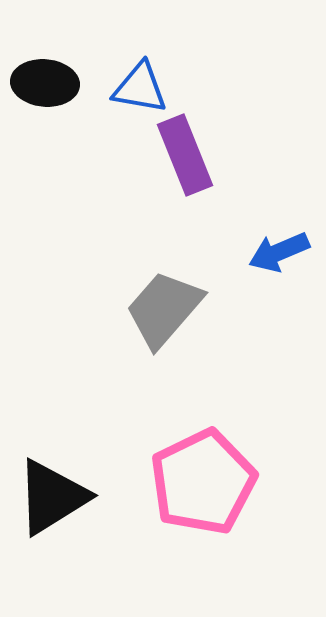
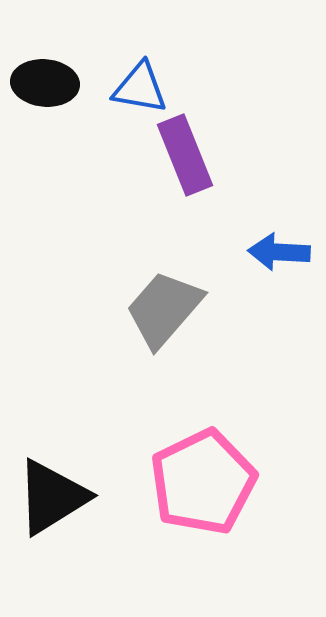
blue arrow: rotated 26 degrees clockwise
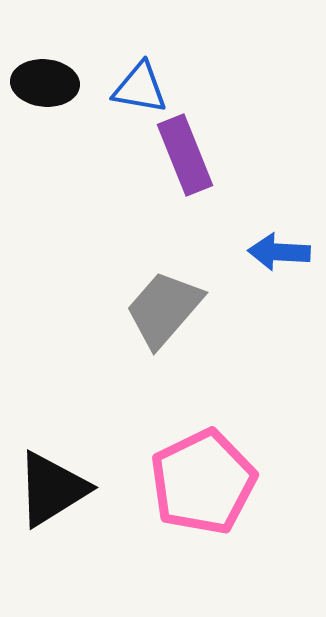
black triangle: moved 8 px up
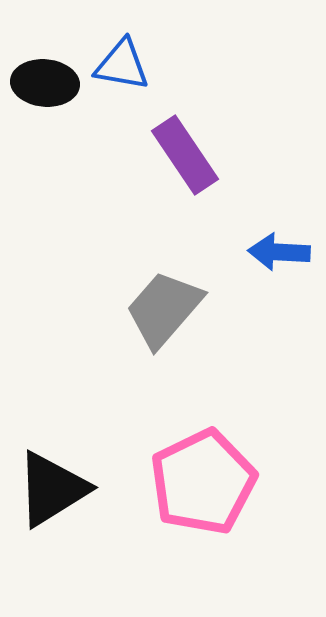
blue triangle: moved 18 px left, 23 px up
purple rectangle: rotated 12 degrees counterclockwise
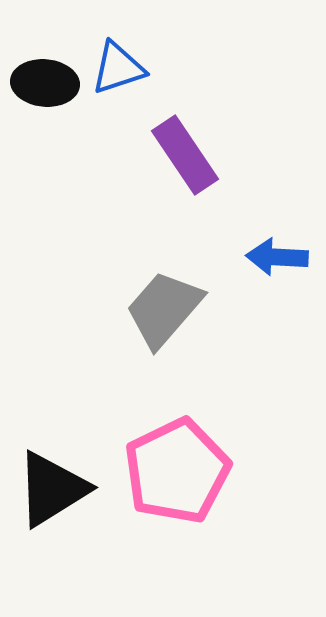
blue triangle: moved 4 px left, 3 px down; rotated 28 degrees counterclockwise
blue arrow: moved 2 px left, 5 px down
pink pentagon: moved 26 px left, 11 px up
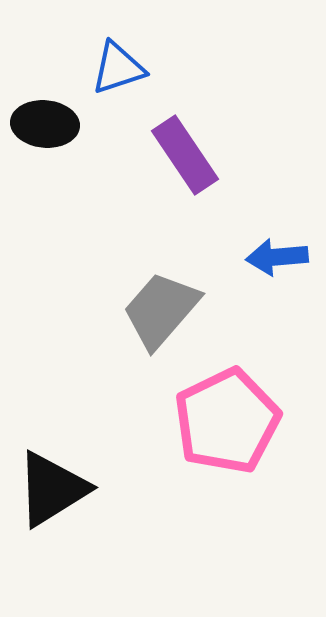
black ellipse: moved 41 px down
blue arrow: rotated 8 degrees counterclockwise
gray trapezoid: moved 3 px left, 1 px down
pink pentagon: moved 50 px right, 50 px up
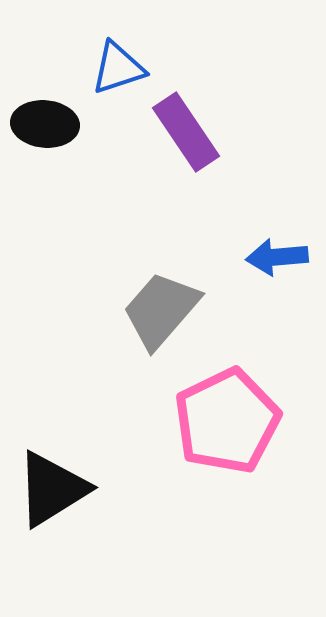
purple rectangle: moved 1 px right, 23 px up
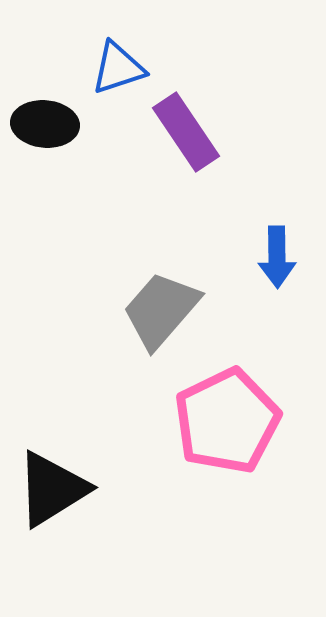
blue arrow: rotated 86 degrees counterclockwise
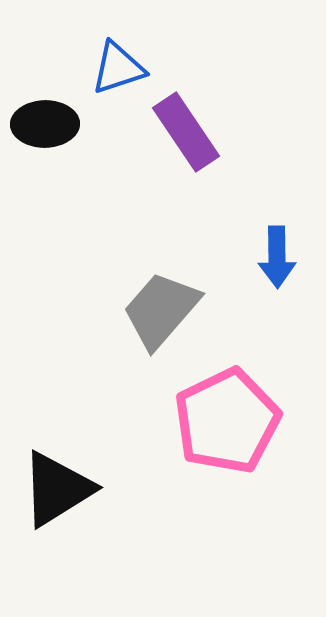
black ellipse: rotated 6 degrees counterclockwise
black triangle: moved 5 px right
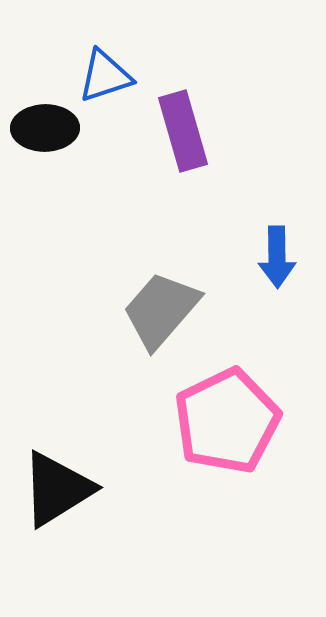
blue triangle: moved 13 px left, 8 px down
black ellipse: moved 4 px down
purple rectangle: moved 3 px left, 1 px up; rotated 18 degrees clockwise
